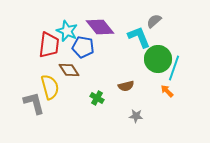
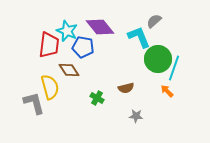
brown semicircle: moved 2 px down
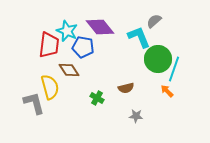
cyan line: moved 1 px down
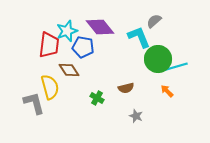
cyan star: rotated 30 degrees clockwise
cyan line: moved 1 px right, 2 px up; rotated 55 degrees clockwise
gray star: rotated 16 degrees clockwise
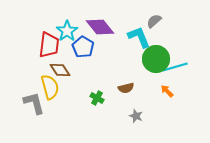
cyan star: rotated 15 degrees counterclockwise
blue pentagon: rotated 20 degrees clockwise
green circle: moved 2 px left
brown diamond: moved 9 px left
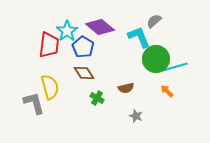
purple diamond: rotated 12 degrees counterclockwise
brown diamond: moved 24 px right, 3 px down
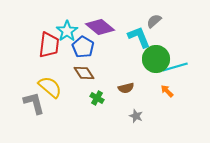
yellow semicircle: rotated 35 degrees counterclockwise
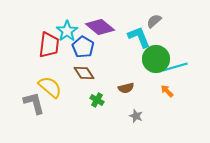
green cross: moved 2 px down
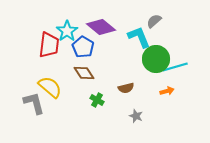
purple diamond: moved 1 px right
orange arrow: rotated 120 degrees clockwise
